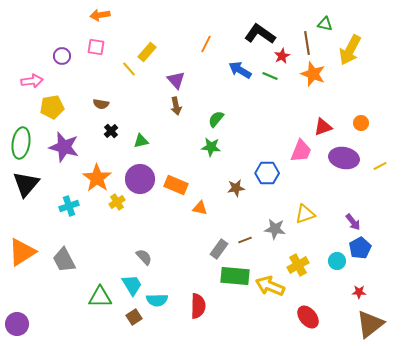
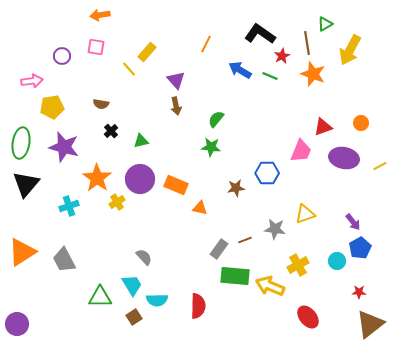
green triangle at (325, 24): rotated 42 degrees counterclockwise
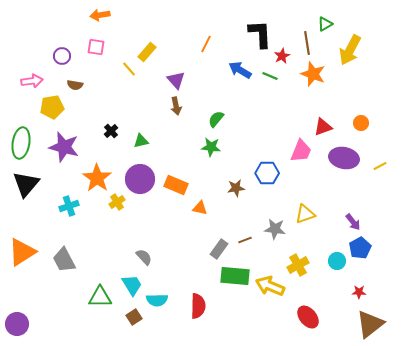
black L-shape at (260, 34): rotated 52 degrees clockwise
brown semicircle at (101, 104): moved 26 px left, 19 px up
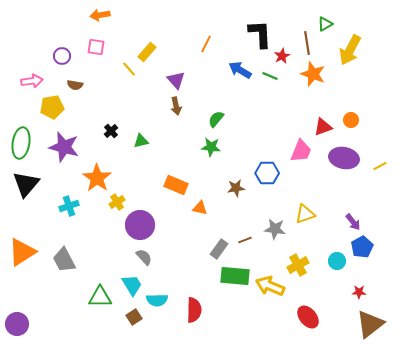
orange circle at (361, 123): moved 10 px left, 3 px up
purple circle at (140, 179): moved 46 px down
blue pentagon at (360, 248): moved 2 px right, 1 px up
red semicircle at (198, 306): moved 4 px left, 4 px down
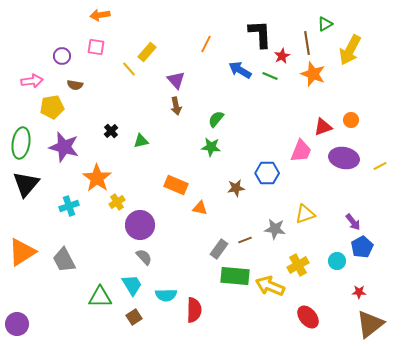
cyan semicircle at (157, 300): moved 9 px right, 5 px up
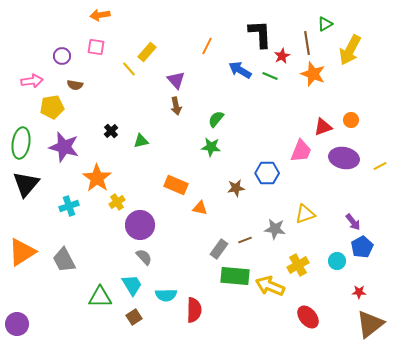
orange line at (206, 44): moved 1 px right, 2 px down
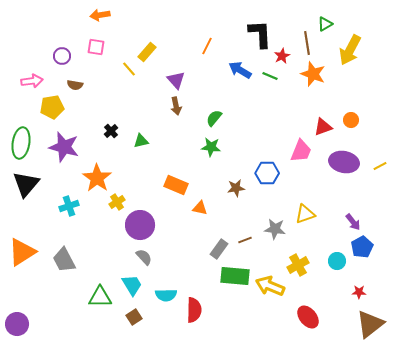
green semicircle at (216, 119): moved 2 px left, 1 px up
purple ellipse at (344, 158): moved 4 px down
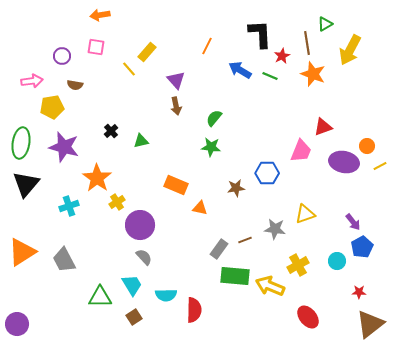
orange circle at (351, 120): moved 16 px right, 26 px down
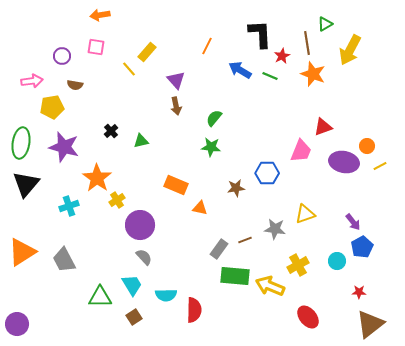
yellow cross at (117, 202): moved 2 px up
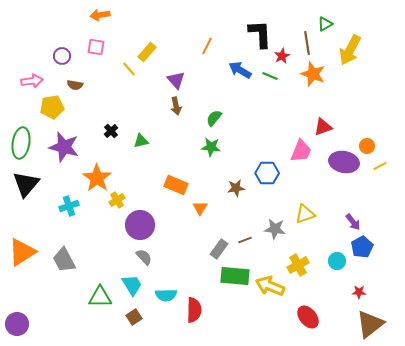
orange triangle at (200, 208): rotated 49 degrees clockwise
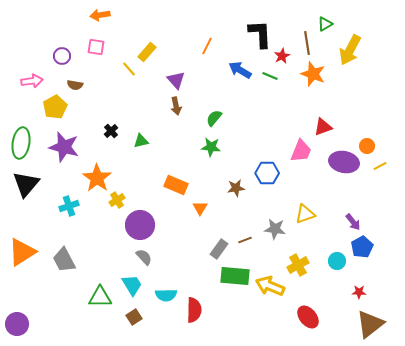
yellow pentagon at (52, 107): moved 3 px right; rotated 20 degrees counterclockwise
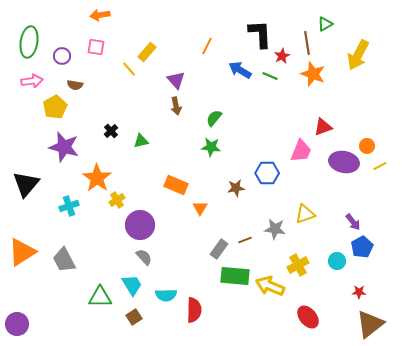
yellow arrow at (350, 50): moved 8 px right, 5 px down
green ellipse at (21, 143): moved 8 px right, 101 px up
